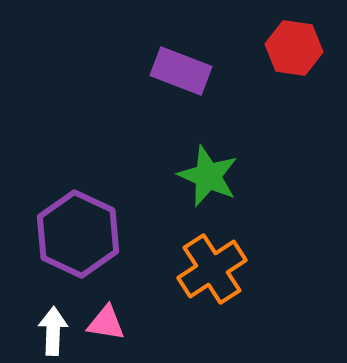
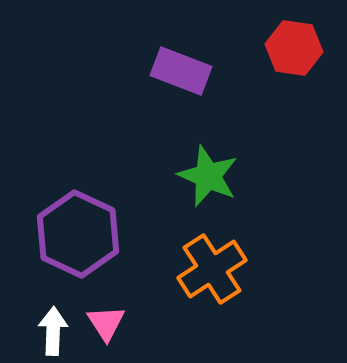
pink triangle: rotated 48 degrees clockwise
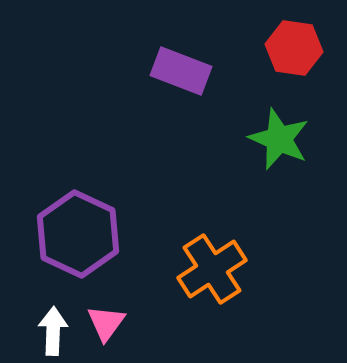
green star: moved 71 px right, 37 px up
pink triangle: rotated 9 degrees clockwise
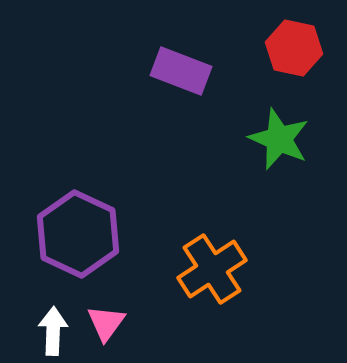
red hexagon: rotated 4 degrees clockwise
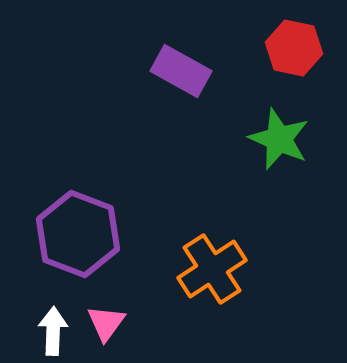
purple rectangle: rotated 8 degrees clockwise
purple hexagon: rotated 4 degrees counterclockwise
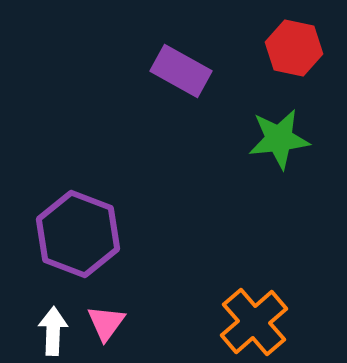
green star: rotated 30 degrees counterclockwise
orange cross: moved 42 px right, 53 px down; rotated 8 degrees counterclockwise
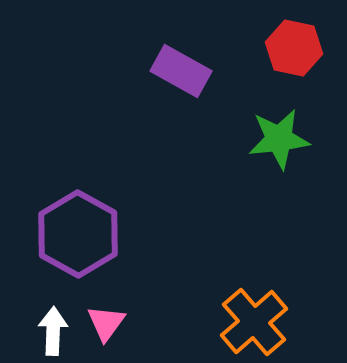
purple hexagon: rotated 8 degrees clockwise
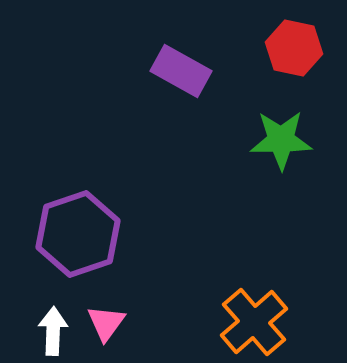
green star: moved 2 px right, 1 px down; rotated 6 degrees clockwise
purple hexagon: rotated 12 degrees clockwise
